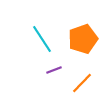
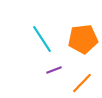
orange pentagon: rotated 12 degrees clockwise
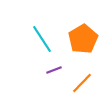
orange pentagon: rotated 24 degrees counterclockwise
